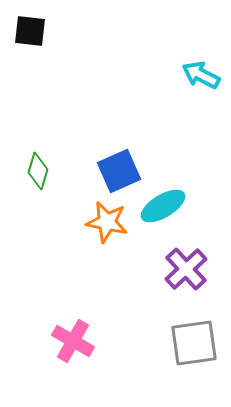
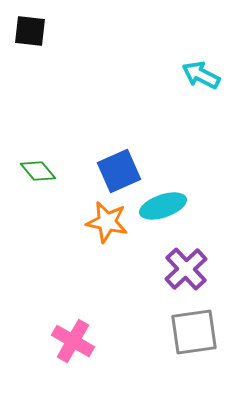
green diamond: rotated 57 degrees counterclockwise
cyan ellipse: rotated 12 degrees clockwise
gray square: moved 11 px up
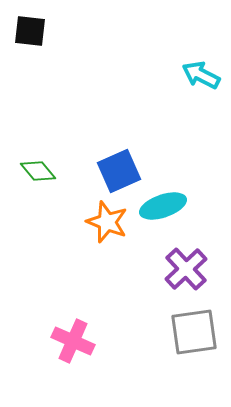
orange star: rotated 9 degrees clockwise
pink cross: rotated 6 degrees counterclockwise
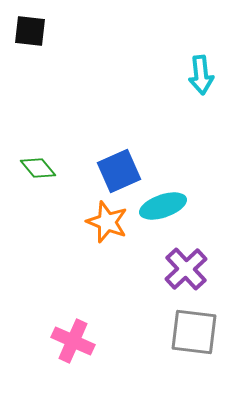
cyan arrow: rotated 123 degrees counterclockwise
green diamond: moved 3 px up
gray square: rotated 15 degrees clockwise
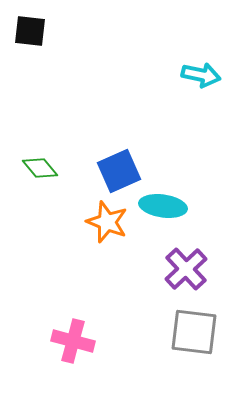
cyan arrow: rotated 72 degrees counterclockwise
green diamond: moved 2 px right
cyan ellipse: rotated 27 degrees clockwise
pink cross: rotated 9 degrees counterclockwise
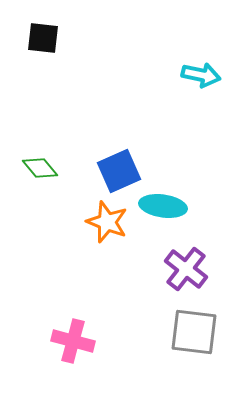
black square: moved 13 px right, 7 px down
purple cross: rotated 9 degrees counterclockwise
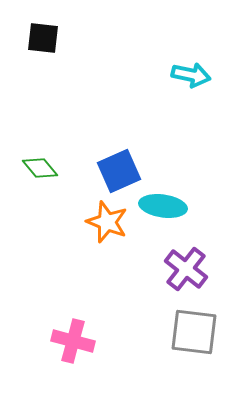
cyan arrow: moved 10 px left
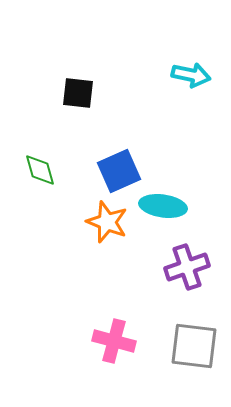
black square: moved 35 px right, 55 px down
green diamond: moved 2 px down; rotated 24 degrees clockwise
purple cross: moved 1 px right, 2 px up; rotated 33 degrees clockwise
gray square: moved 14 px down
pink cross: moved 41 px right
